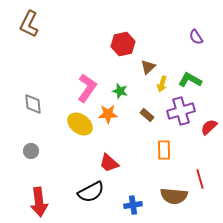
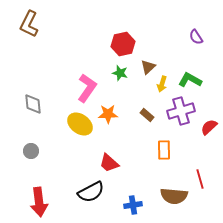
green star: moved 18 px up
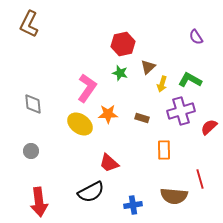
brown rectangle: moved 5 px left, 3 px down; rotated 24 degrees counterclockwise
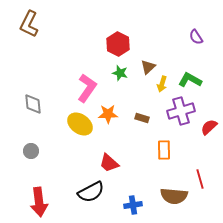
red hexagon: moved 5 px left; rotated 20 degrees counterclockwise
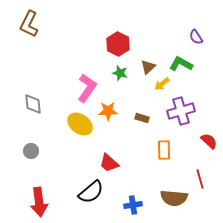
green L-shape: moved 9 px left, 16 px up
yellow arrow: rotated 35 degrees clockwise
orange star: moved 3 px up
red semicircle: moved 14 px down; rotated 84 degrees clockwise
black semicircle: rotated 12 degrees counterclockwise
brown semicircle: moved 2 px down
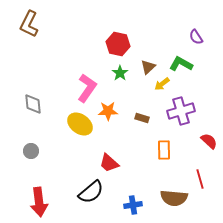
red hexagon: rotated 15 degrees counterclockwise
green star: rotated 21 degrees clockwise
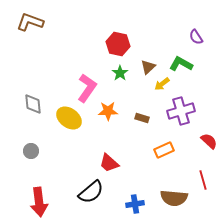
brown L-shape: moved 1 px right, 2 px up; rotated 84 degrees clockwise
yellow ellipse: moved 11 px left, 6 px up
orange rectangle: rotated 66 degrees clockwise
red line: moved 3 px right, 1 px down
blue cross: moved 2 px right, 1 px up
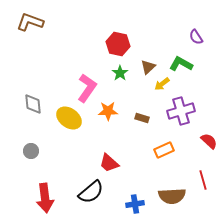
brown semicircle: moved 2 px left, 2 px up; rotated 8 degrees counterclockwise
red arrow: moved 6 px right, 4 px up
